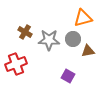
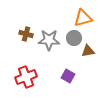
brown cross: moved 1 px right, 2 px down; rotated 16 degrees counterclockwise
gray circle: moved 1 px right, 1 px up
red cross: moved 10 px right, 13 px down
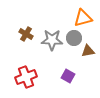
brown cross: rotated 16 degrees clockwise
gray star: moved 3 px right
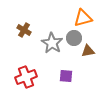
brown cross: moved 2 px left, 4 px up
gray star: moved 3 px down; rotated 30 degrees clockwise
purple square: moved 2 px left; rotated 24 degrees counterclockwise
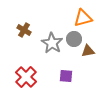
gray circle: moved 1 px down
red cross: rotated 25 degrees counterclockwise
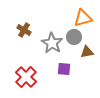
gray circle: moved 2 px up
brown triangle: moved 1 px left, 1 px down
purple square: moved 2 px left, 7 px up
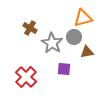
brown cross: moved 6 px right, 2 px up
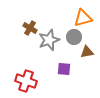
gray star: moved 3 px left, 3 px up; rotated 20 degrees clockwise
red cross: moved 4 px down; rotated 25 degrees counterclockwise
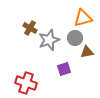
gray circle: moved 1 px right, 1 px down
purple square: rotated 24 degrees counterclockwise
red cross: moved 2 px down
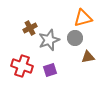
brown cross: rotated 32 degrees clockwise
brown triangle: moved 1 px right, 5 px down
purple square: moved 14 px left, 1 px down
red cross: moved 4 px left, 17 px up
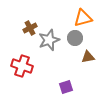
purple square: moved 16 px right, 17 px down
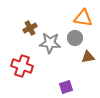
orange triangle: rotated 24 degrees clockwise
gray star: moved 1 px right, 3 px down; rotated 25 degrees clockwise
